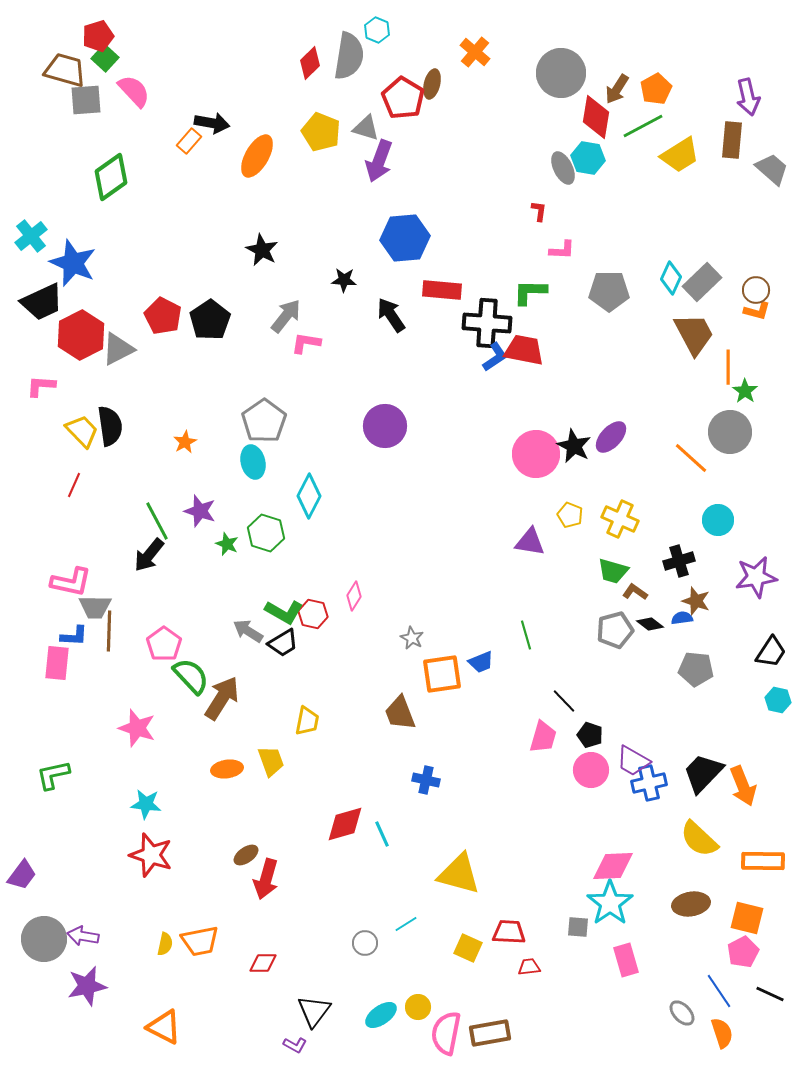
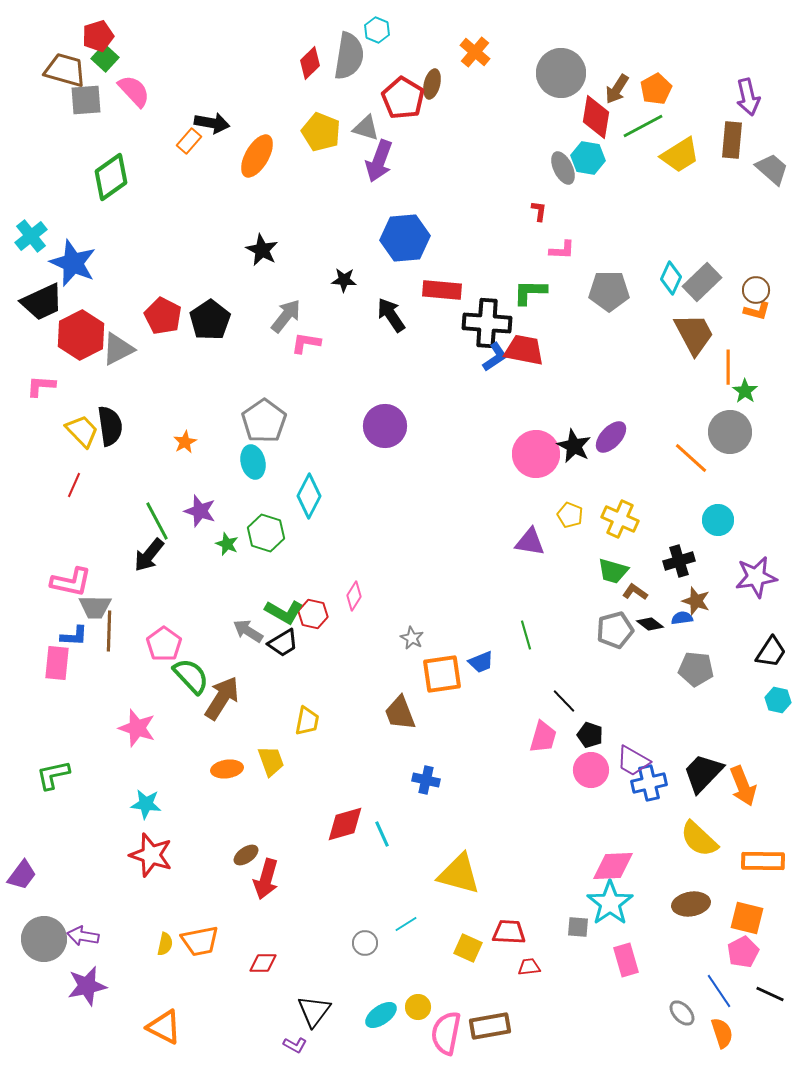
brown rectangle at (490, 1033): moved 7 px up
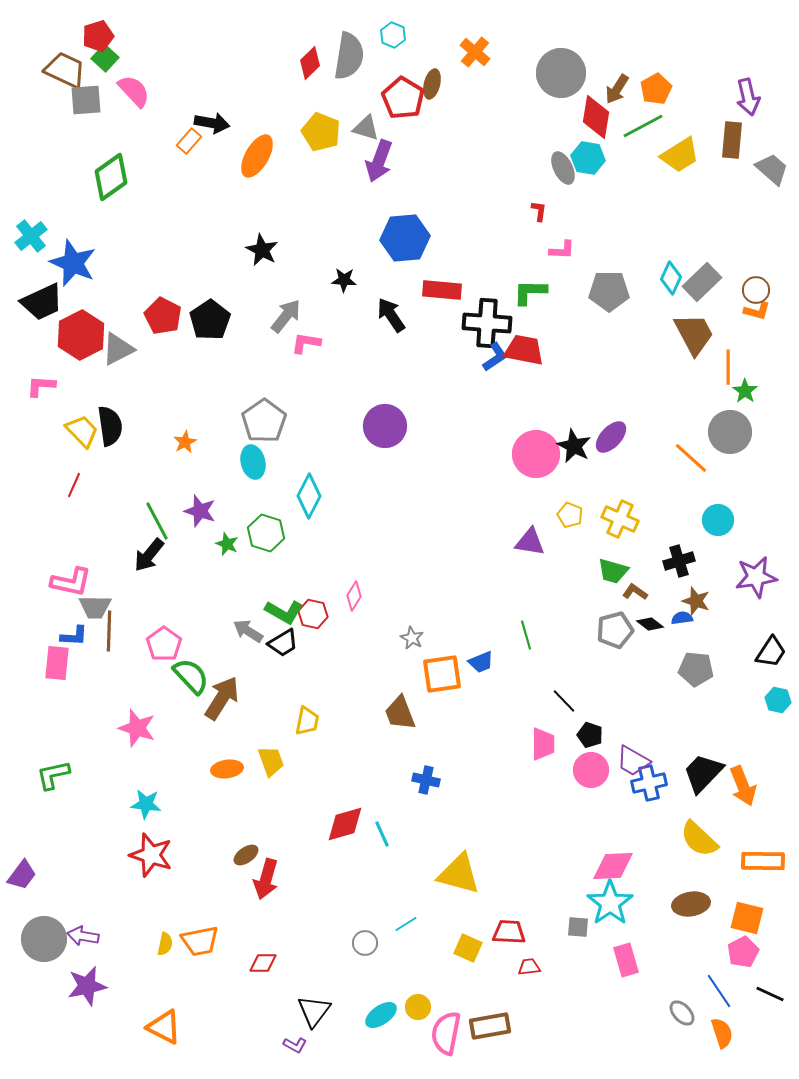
cyan hexagon at (377, 30): moved 16 px right, 5 px down
brown trapezoid at (65, 70): rotated 9 degrees clockwise
pink trapezoid at (543, 737): moved 7 px down; rotated 16 degrees counterclockwise
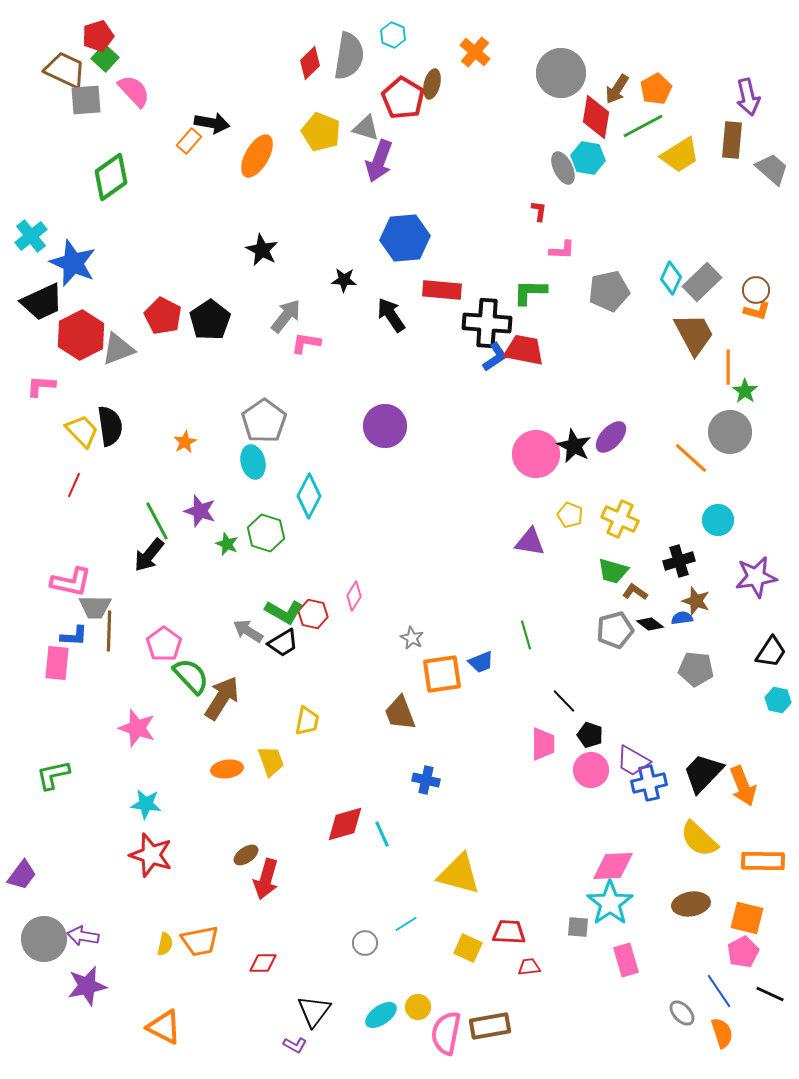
gray pentagon at (609, 291): rotated 12 degrees counterclockwise
gray triangle at (118, 349): rotated 6 degrees clockwise
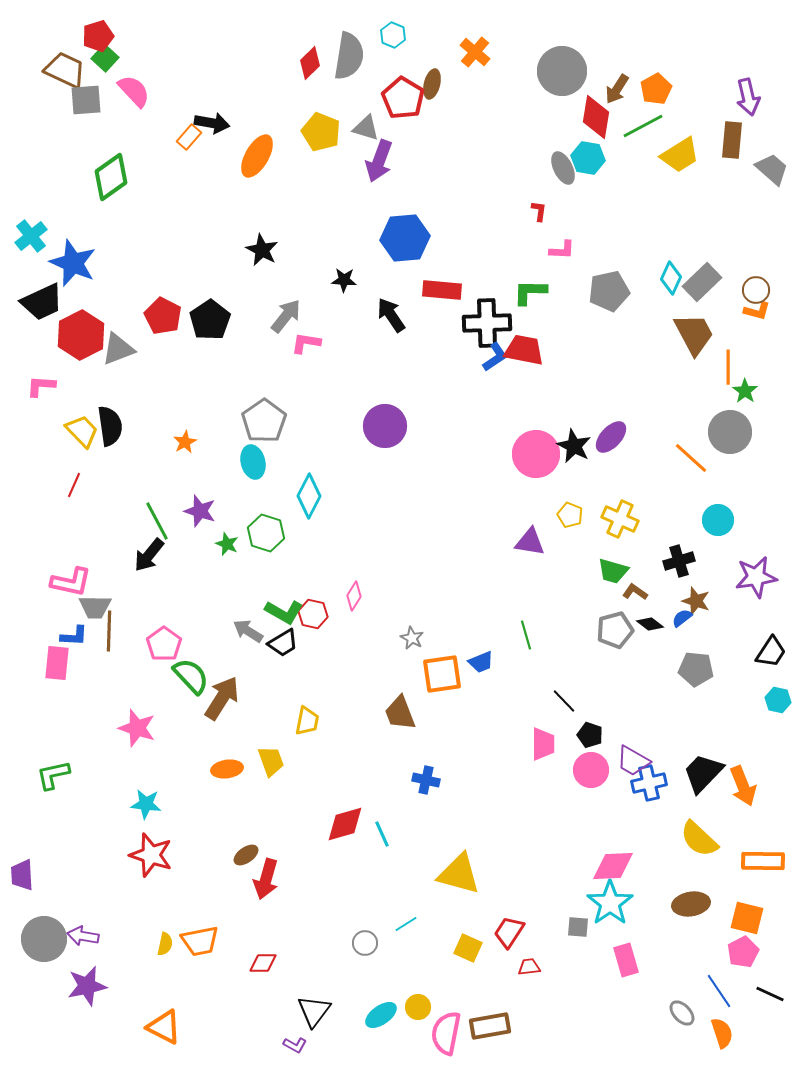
gray circle at (561, 73): moved 1 px right, 2 px up
orange rectangle at (189, 141): moved 4 px up
black cross at (487, 323): rotated 6 degrees counterclockwise
blue semicircle at (682, 618): rotated 30 degrees counterclockwise
purple trapezoid at (22, 875): rotated 140 degrees clockwise
red trapezoid at (509, 932): rotated 60 degrees counterclockwise
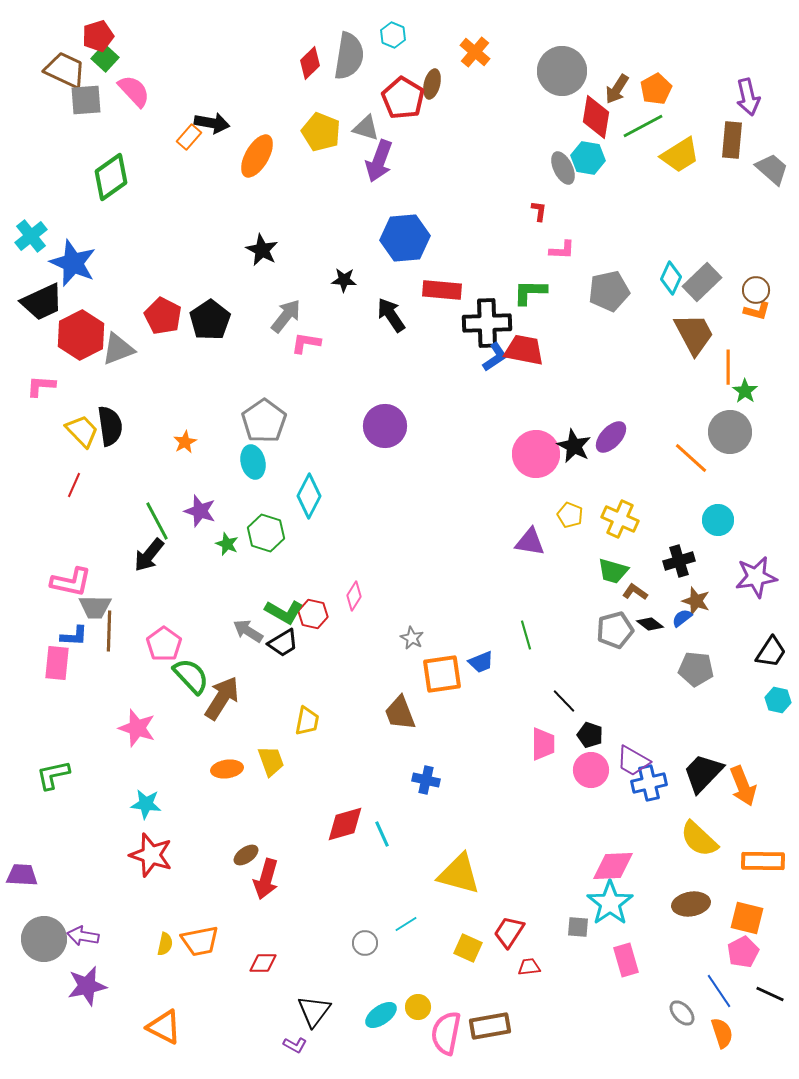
purple trapezoid at (22, 875): rotated 96 degrees clockwise
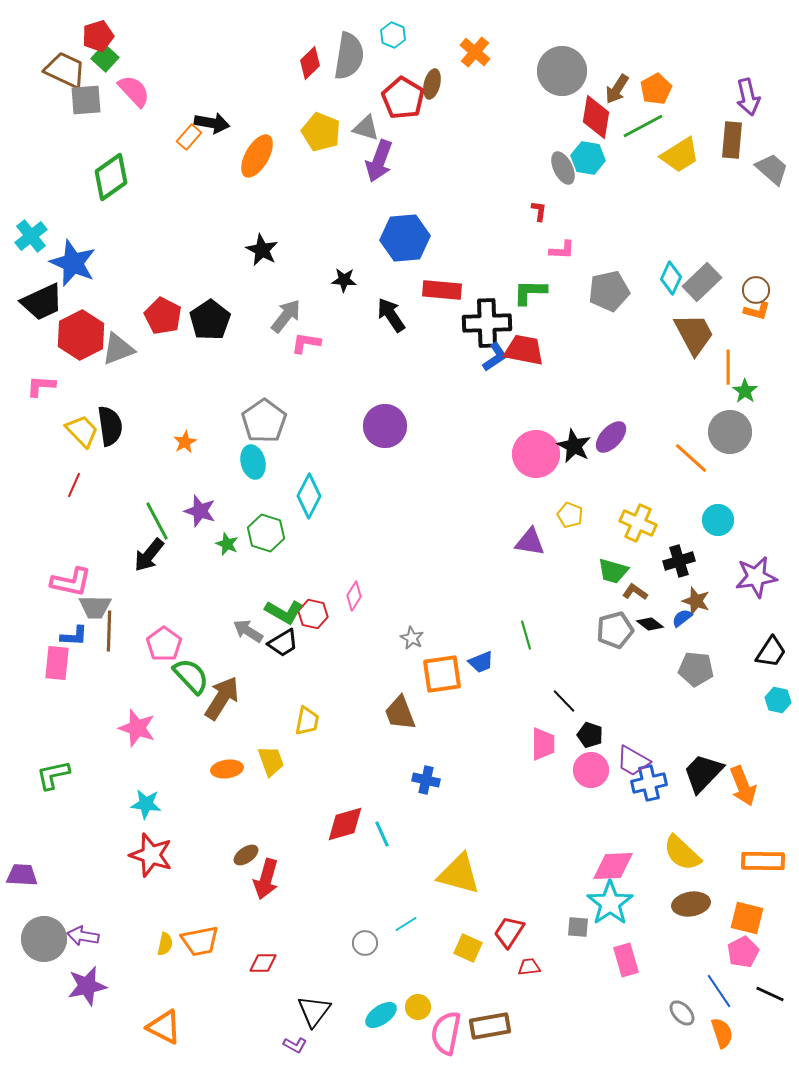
yellow cross at (620, 519): moved 18 px right, 4 px down
yellow semicircle at (699, 839): moved 17 px left, 14 px down
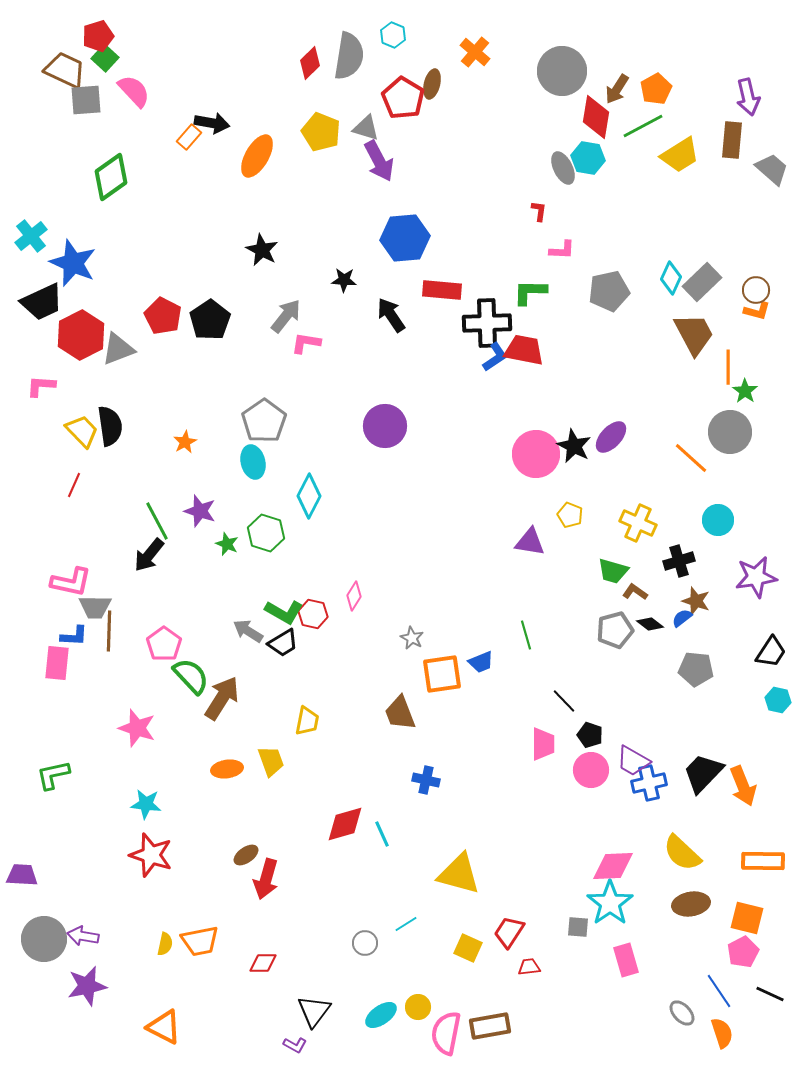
purple arrow at (379, 161): rotated 48 degrees counterclockwise
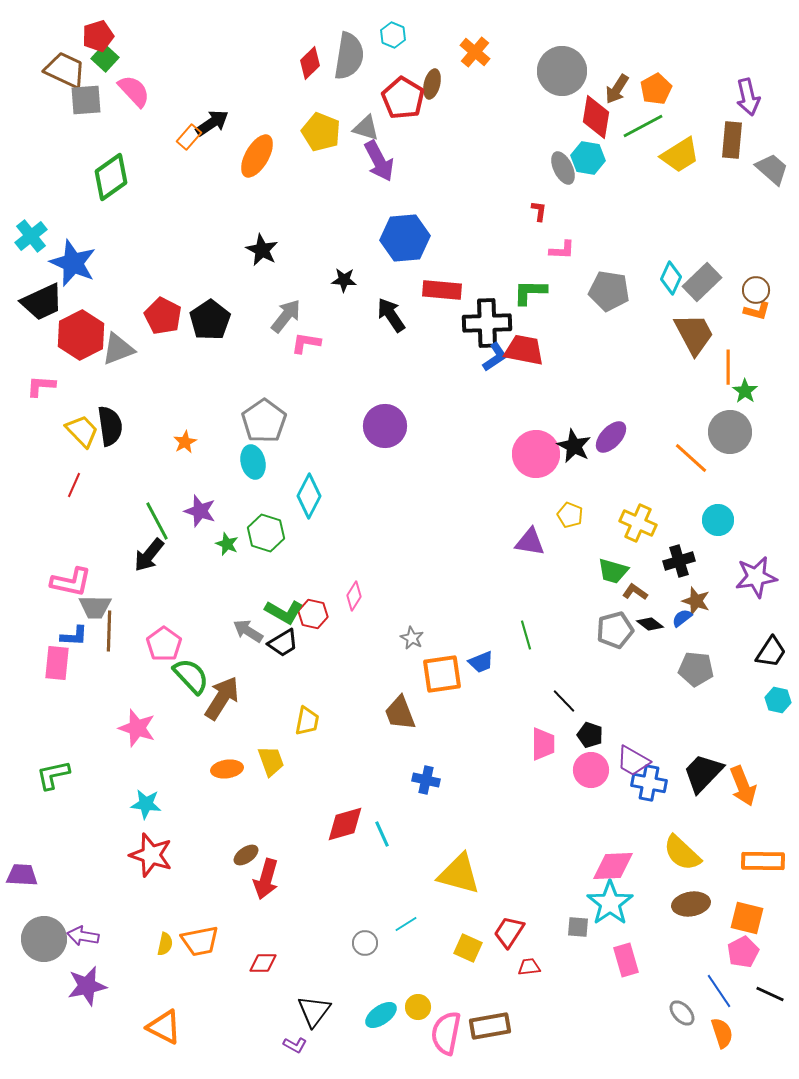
black arrow at (212, 123): rotated 44 degrees counterclockwise
gray pentagon at (609, 291): rotated 21 degrees clockwise
blue cross at (649, 783): rotated 24 degrees clockwise
